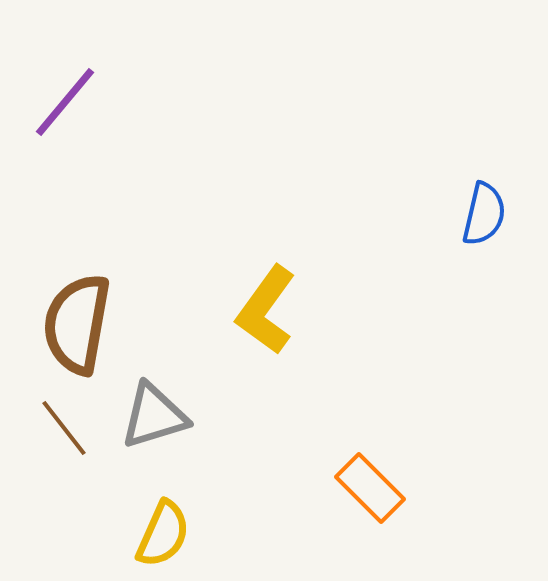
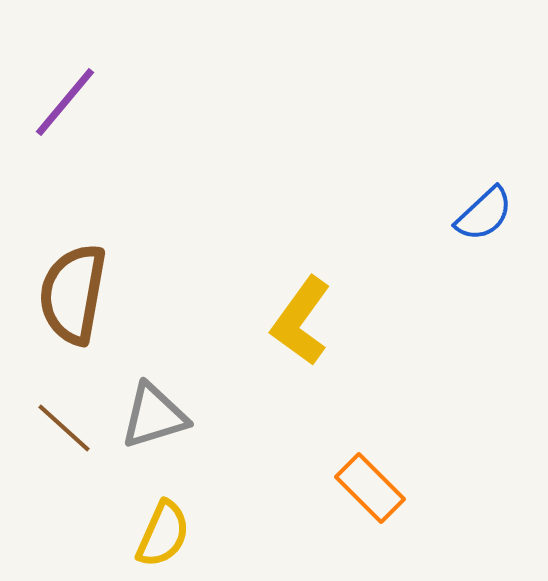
blue semicircle: rotated 34 degrees clockwise
yellow L-shape: moved 35 px right, 11 px down
brown semicircle: moved 4 px left, 30 px up
brown line: rotated 10 degrees counterclockwise
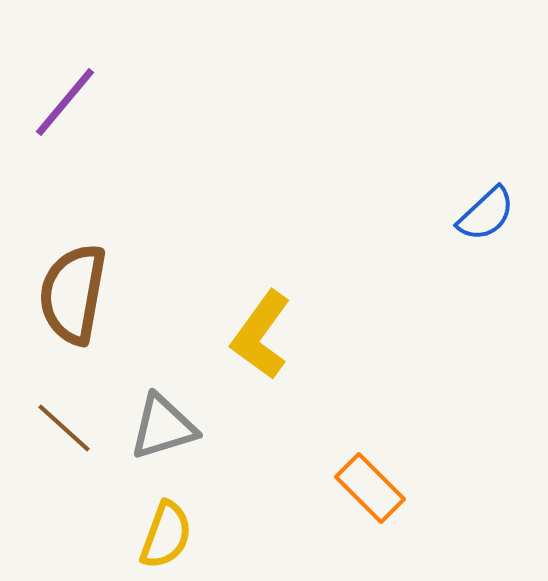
blue semicircle: moved 2 px right
yellow L-shape: moved 40 px left, 14 px down
gray triangle: moved 9 px right, 11 px down
yellow semicircle: moved 3 px right, 1 px down; rotated 4 degrees counterclockwise
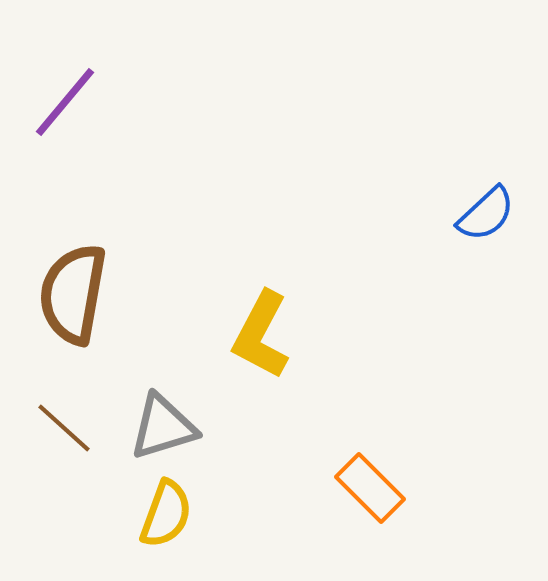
yellow L-shape: rotated 8 degrees counterclockwise
yellow semicircle: moved 21 px up
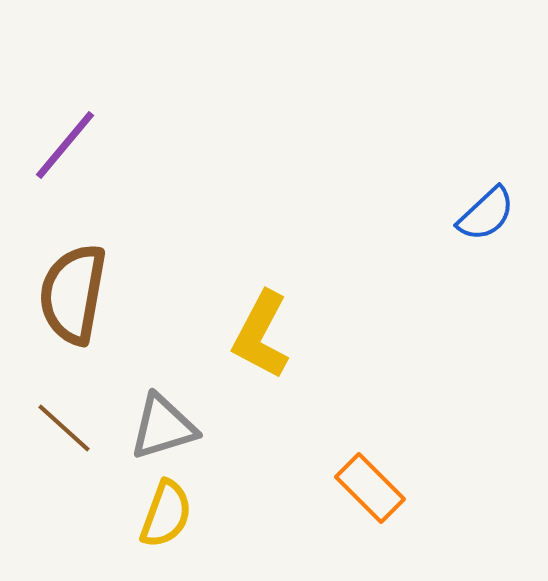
purple line: moved 43 px down
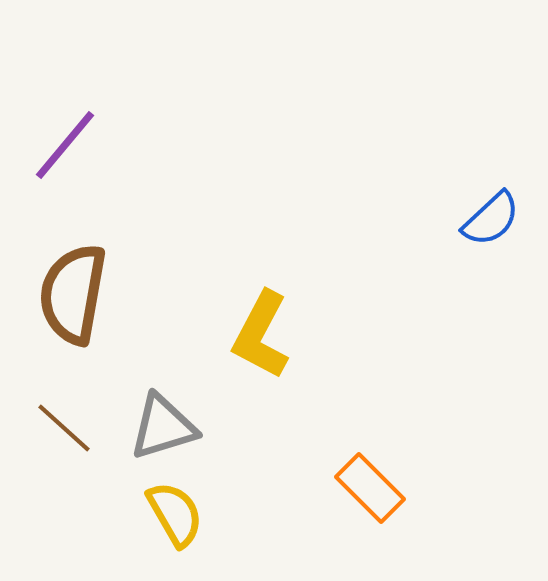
blue semicircle: moved 5 px right, 5 px down
yellow semicircle: moved 9 px right; rotated 50 degrees counterclockwise
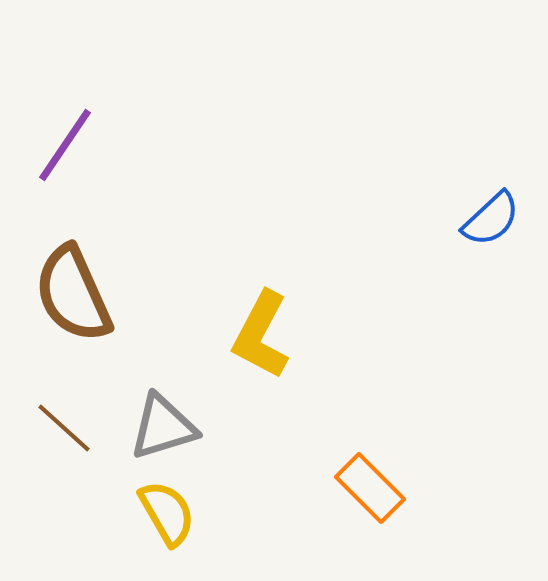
purple line: rotated 6 degrees counterclockwise
brown semicircle: rotated 34 degrees counterclockwise
yellow semicircle: moved 8 px left, 1 px up
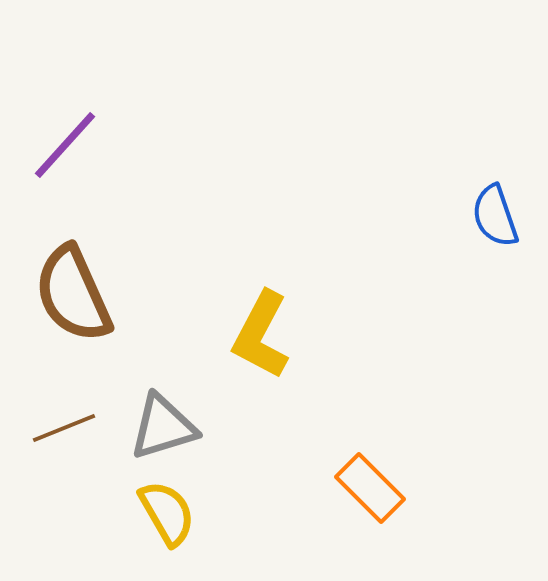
purple line: rotated 8 degrees clockwise
blue semicircle: moved 4 px right, 3 px up; rotated 114 degrees clockwise
brown line: rotated 64 degrees counterclockwise
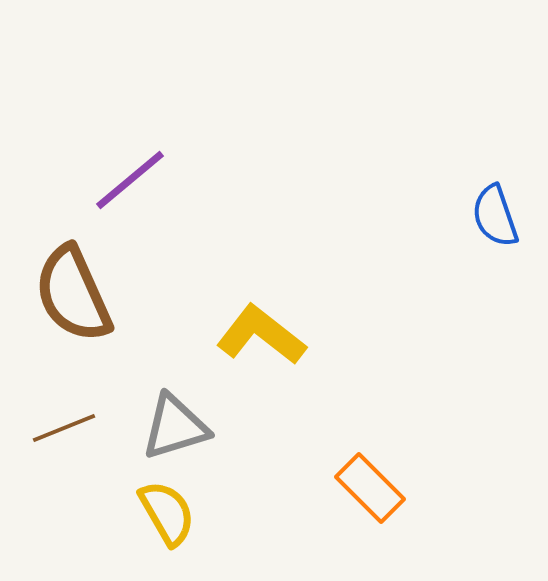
purple line: moved 65 px right, 35 px down; rotated 8 degrees clockwise
yellow L-shape: rotated 100 degrees clockwise
gray triangle: moved 12 px right
